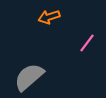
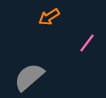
orange arrow: rotated 15 degrees counterclockwise
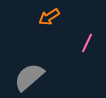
pink line: rotated 12 degrees counterclockwise
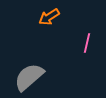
pink line: rotated 12 degrees counterclockwise
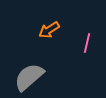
orange arrow: moved 13 px down
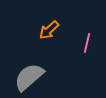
orange arrow: rotated 10 degrees counterclockwise
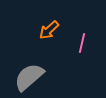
pink line: moved 5 px left
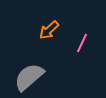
pink line: rotated 12 degrees clockwise
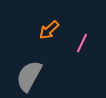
gray semicircle: moved 1 px up; rotated 20 degrees counterclockwise
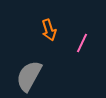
orange arrow: rotated 65 degrees counterclockwise
